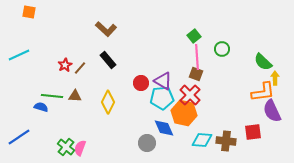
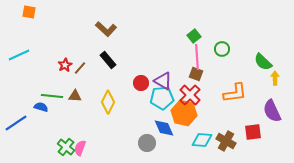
orange L-shape: moved 28 px left, 1 px down
blue line: moved 3 px left, 14 px up
brown cross: rotated 24 degrees clockwise
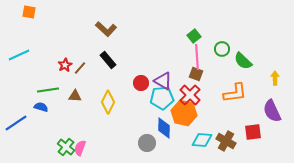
green semicircle: moved 20 px left, 1 px up
green line: moved 4 px left, 6 px up; rotated 15 degrees counterclockwise
blue diamond: rotated 25 degrees clockwise
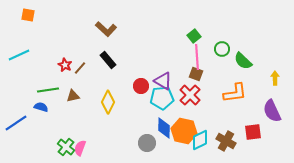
orange square: moved 1 px left, 3 px down
red star: rotated 16 degrees counterclockwise
red circle: moved 3 px down
brown triangle: moved 2 px left; rotated 16 degrees counterclockwise
orange hexagon: moved 18 px down
cyan diamond: moved 2 px left; rotated 30 degrees counterclockwise
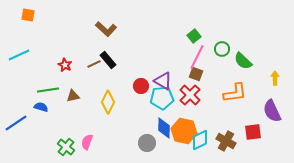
pink line: rotated 30 degrees clockwise
brown line: moved 14 px right, 4 px up; rotated 24 degrees clockwise
pink semicircle: moved 7 px right, 6 px up
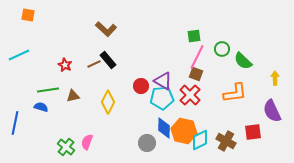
green square: rotated 32 degrees clockwise
blue line: moved 1 px left; rotated 45 degrees counterclockwise
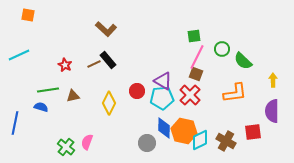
yellow arrow: moved 2 px left, 2 px down
red circle: moved 4 px left, 5 px down
yellow diamond: moved 1 px right, 1 px down
purple semicircle: rotated 25 degrees clockwise
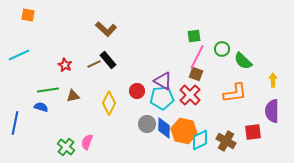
gray circle: moved 19 px up
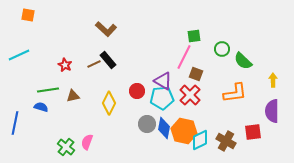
pink line: moved 13 px left
blue diamond: rotated 10 degrees clockwise
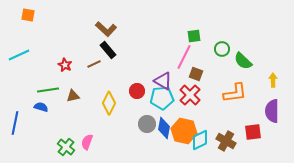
black rectangle: moved 10 px up
